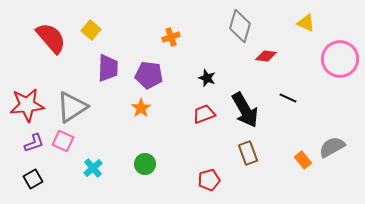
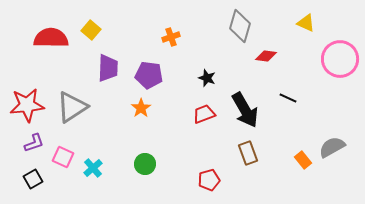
red semicircle: rotated 48 degrees counterclockwise
pink square: moved 16 px down
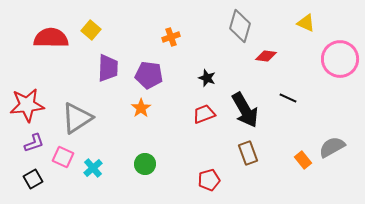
gray triangle: moved 5 px right, 11 px down
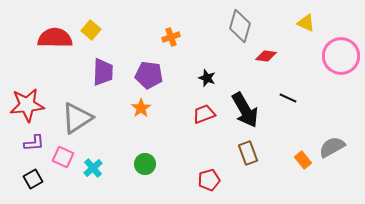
red semicircle: moved 4 px right
pink circle: moved 1 px right, 3 px up
purple trapezoid: moved 5 px left, 4 px down
purple L-shape: rotated 15 degrees clockwise
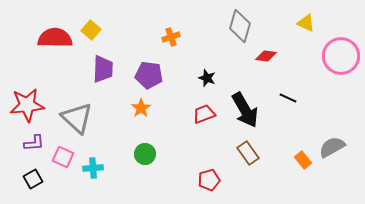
purple trapezoid: moved 3 px up
gray triangle: rotated 44 degrees counterclockwise
brown rectangle: rotated 15 degrees counterclockwise
green circle: moved 10 px up
cyan cross: rotated 36 degrees clockwise
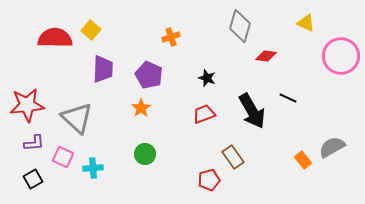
purple pentagon: rotated 16 degrees clockwise
black arrow: moved 7 px right, 1 px down
brown rectangle: moved 15 px left, 4 px down
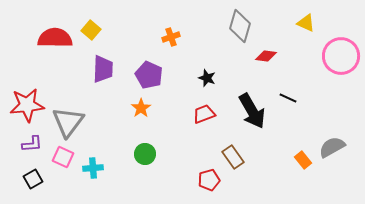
gray triangle: moved 9 px left, 4 px down; rotated 24 degrees clockwise
purple L-shape: moved 2 px left, 1 px down
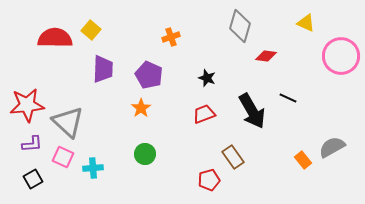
gray triangle: rotated 24 degrees counterclockwise
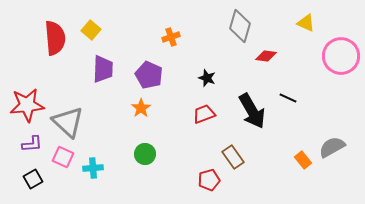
red semicircle: rotated 84 degrees clockwise
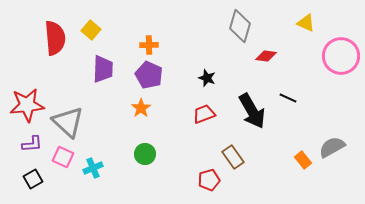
orange cross: moved 22 px left, 8 px down; rotated 18 degrees clockwise
cyan cross: rotated 18 degrees counterclockwise
